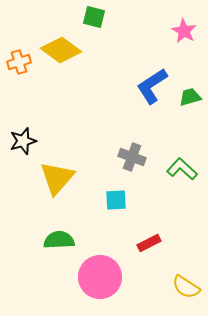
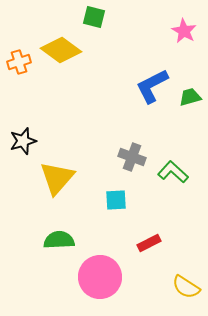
blue L-shape: rotated 6 degrees clockwise
green L-shape: moved 9 px left, 3 px down
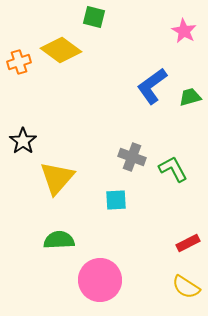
blue L-shape: rotated 9 degrees counterclockwise
black star: rotated 20 degrees counterclockwise
green L-shape: moved 3 px up; rotated 20 degrees clockwise
red rectangle: moved 39 px right
pink circle: moved 3 px down
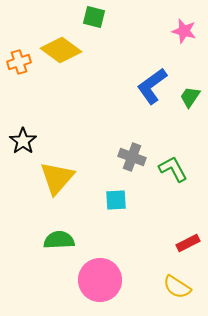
pink star: rotated 15 degrees counterclockwise
green trapezoid: rotated 40 degrees counterclockwise
yellow semicircle: moved 9 px left
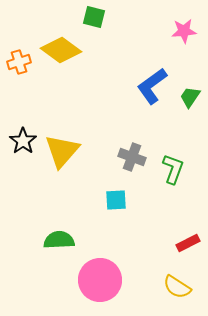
pink star: rotated 20 degrees counterclockwise
green L-shape: rotated 48 degrees clockwise
yellow triangle: moved 5 px right, 27 px up
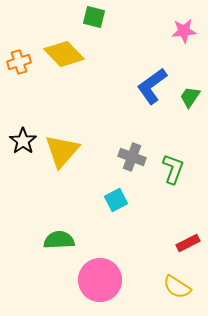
yellow diamond: moved 3 px right, 4 px down; rotated 9 degrees clockwise
cyan square: rotated 25 degrees counterclockwise
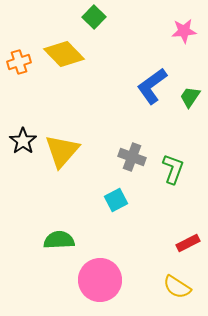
green square: rotated 30 degrees clockwise
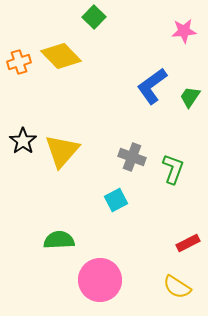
yellow diamond: moved 3 px left, 2 px down
